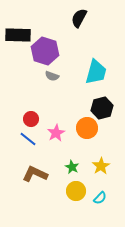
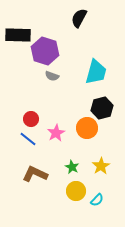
cyan semicircle: moved 3 px left, 2 px down
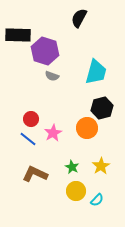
pink star: moved 3 px left
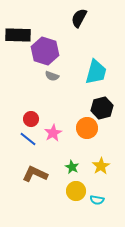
cyan semicircle: rotated 56 degrees clockwise
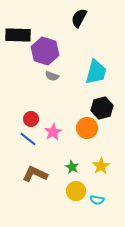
pink star: moved 1 px up
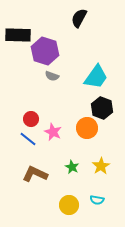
cyan trapezoid: moved 5 px down; rotated 20 degrees clockwise
black hexagon: rotated 25 degrees counterclockwise
pink star: rotated 18 degrees counterclockwise
yellow circle: moved 7 px left, 14 px down
